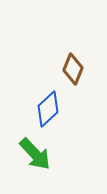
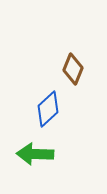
green arrow: rotated 135 degrees clockwise
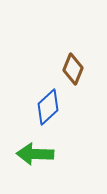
blue diamond: moved 2 px up
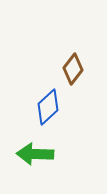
brown diamond: rotated 16 degrees clockwise
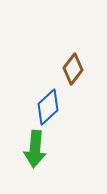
green arrow: moved 5 px up; rotated 87 degrees counterclockwise
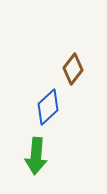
green arrow: moved 1 px right, 7 px down
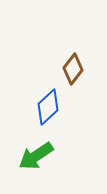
green arrow: rotated 51 degrees clockwise
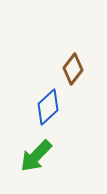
green arrow: rotated 12 degrees counterclockwise
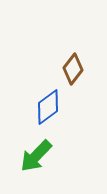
blue diamond: rotated 6 degrees clockwise
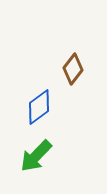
blue diamond: moved 9 px left
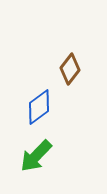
brown diamond: moved 3 px left
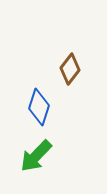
blue diamond: rotated 36 degrees counterclockwise
